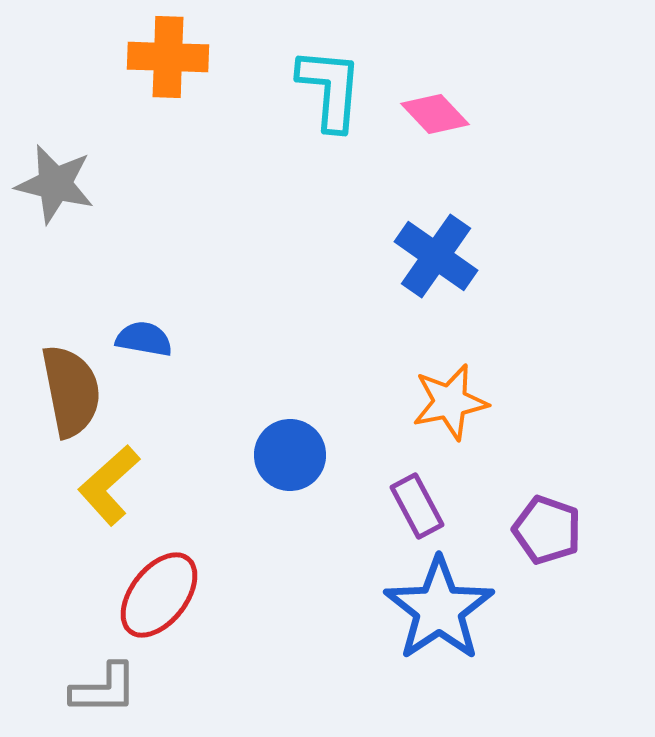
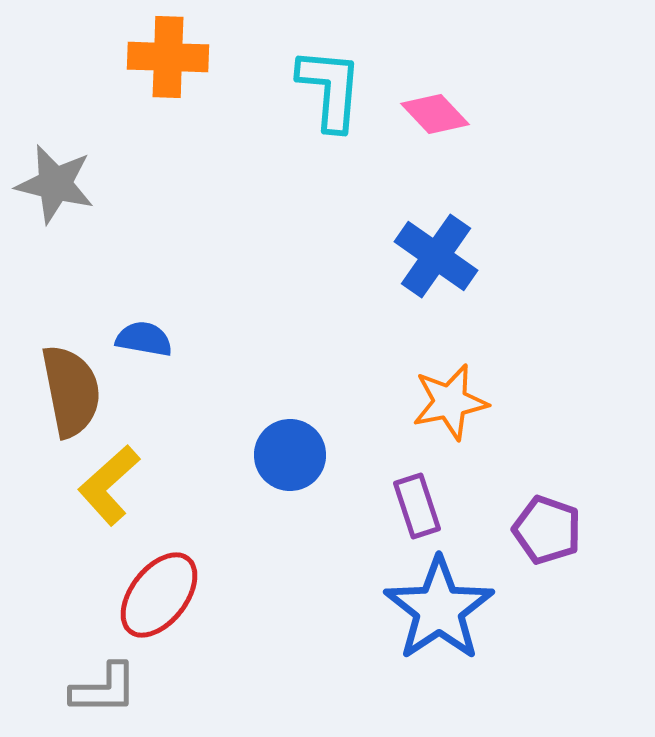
purple rectangle: rotated 10 degrees clockwise
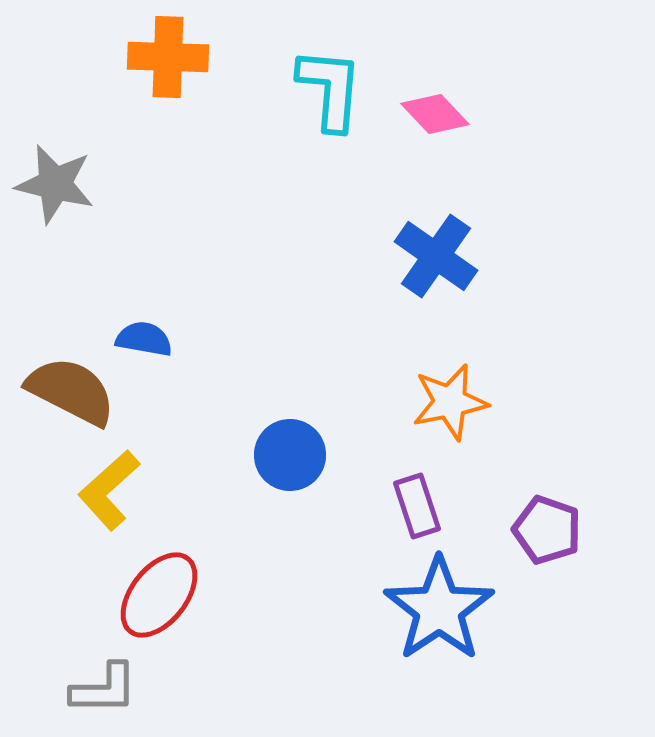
brown semicircle: rotated 52 degrees counterclockwise
yellow L-shape: moved 5 px down
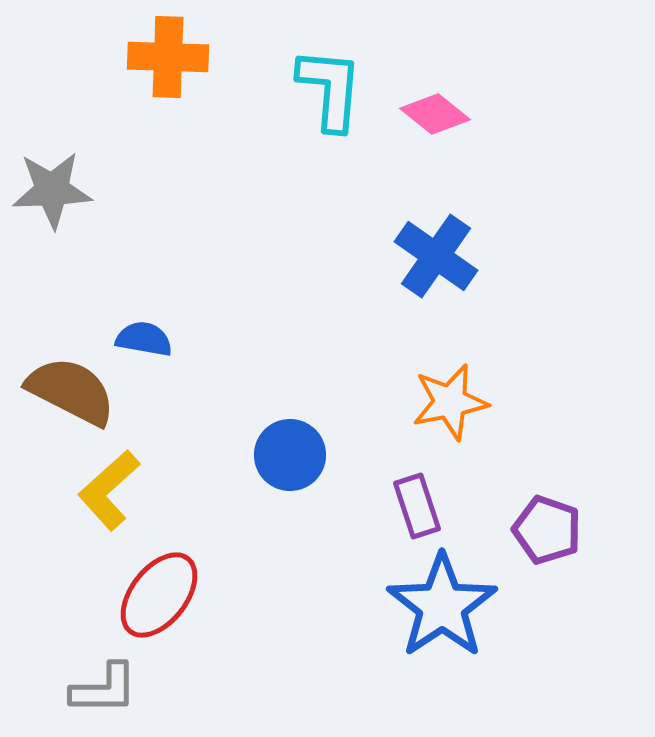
pink diamond: rotated 8 degrees counterclockwise
gray star: moved 3 px left, 6 px down; rotated 16 degrees counterclockwise
blue star: moved 3 px right, 3 px up
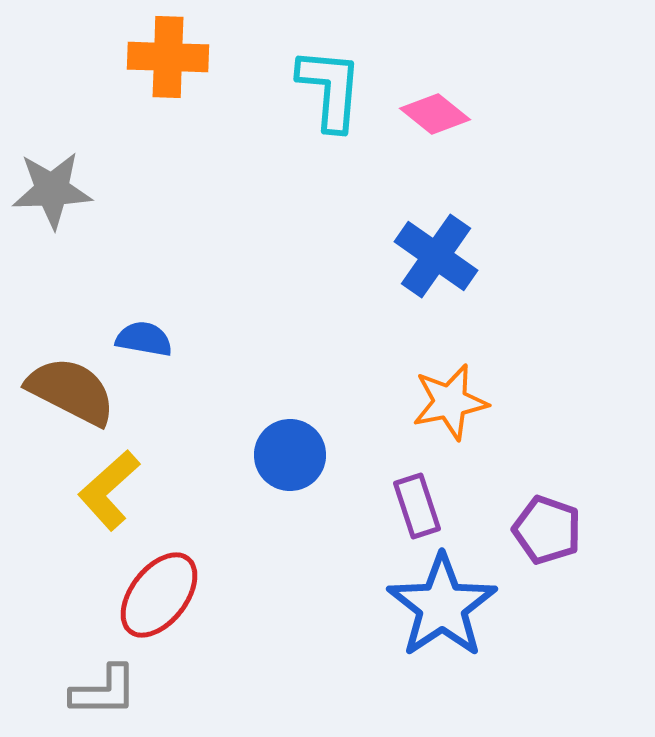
gray L-shape: moved 2 px down
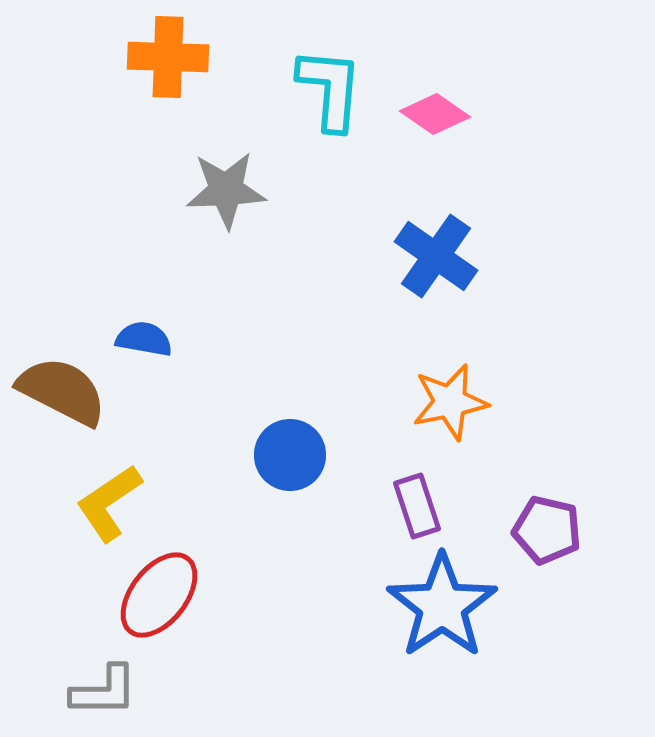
pink diamond: rotated 4 degrees counterclockwise
gray star: moved 174 px right
brown semicircle: moved 9 px left
yellow L-shape: moved 13 px down; rotated 8 degrees clockwise
purple pentagon: rotated 6 degrees counterclockwise
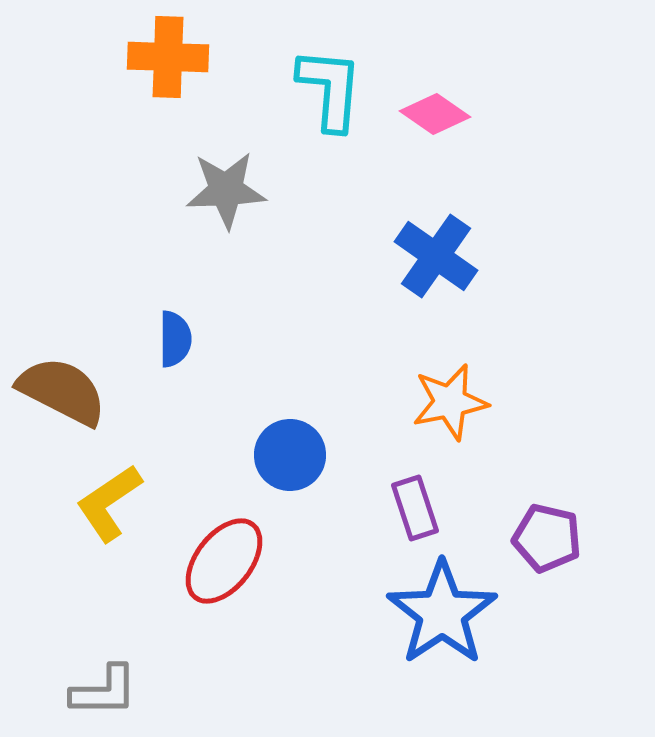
blue semicircle: moved 31 px right; rotated 80 degrees clockwise
purple rectangle: moved 2 px left, 2 px down
purple pentagon: moved 8 px down
red ellipse: moved 65 px right, 34 px up
blue star: moved 7 px down
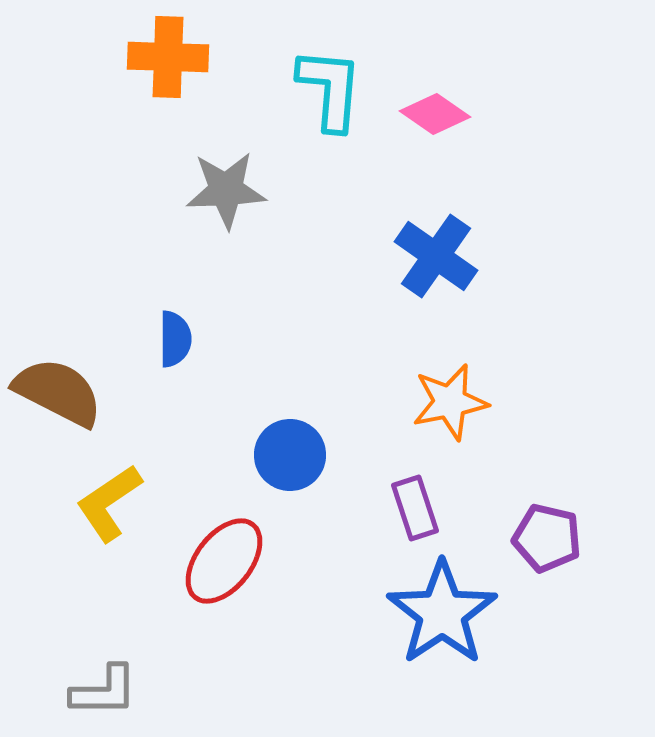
brown semicircle: moved 4 px left, 1 px down
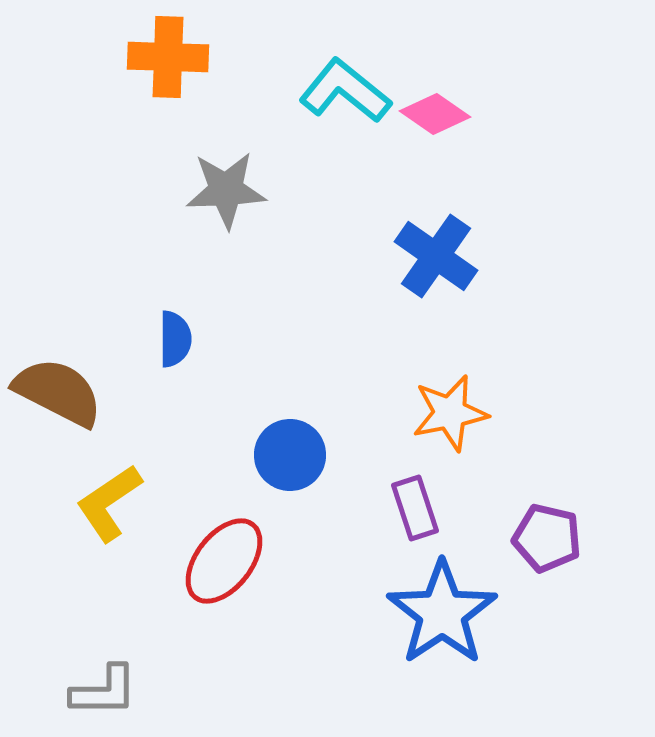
cyan L-shape: moved 15 px right, 2 px down; rotated 56 degrees counterclockwise
orange star: moved 11 px down
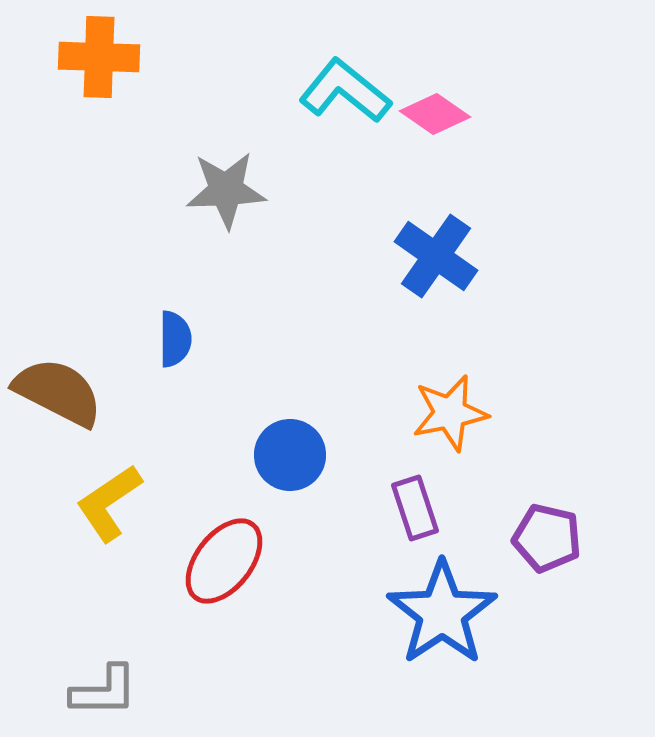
orange cross: moved 69 px left
